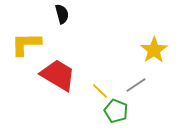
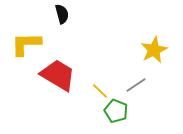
yellow star: rotated 8 degrees clockwise
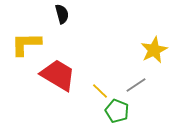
green pentagon: moved 1 px right
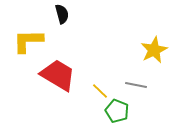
yellow L-shape: moved 2 px right, 3 px up
gray line: rotated 45 degrees clockwise
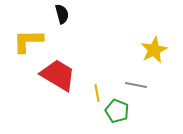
yellow line: moved 3 px left, 2 px down; rotated 36 degrees clockwise
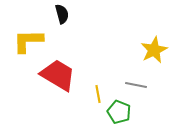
yellow line: moved 1 px right, 1 px down
green pentagon: moved 2 px right, 1 px down
